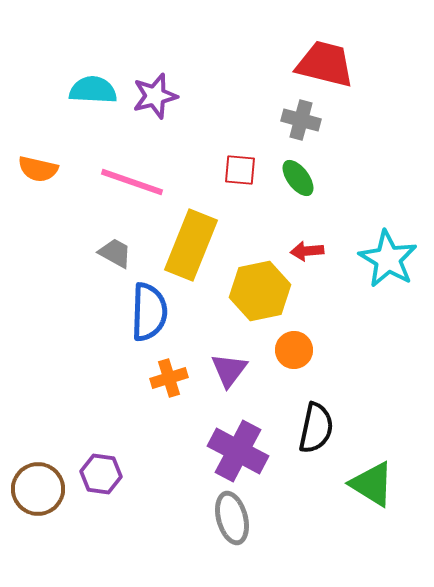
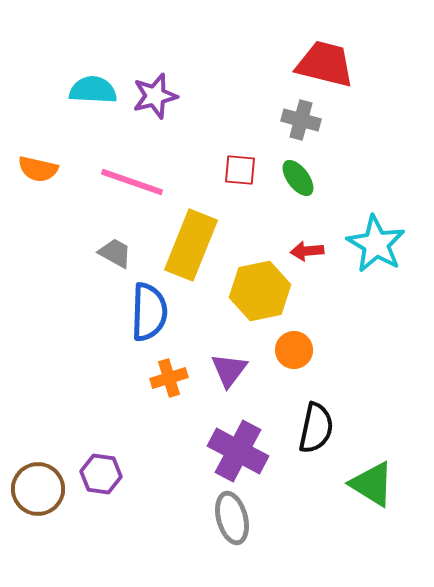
cyan star: moved 12 px left, 15 px up
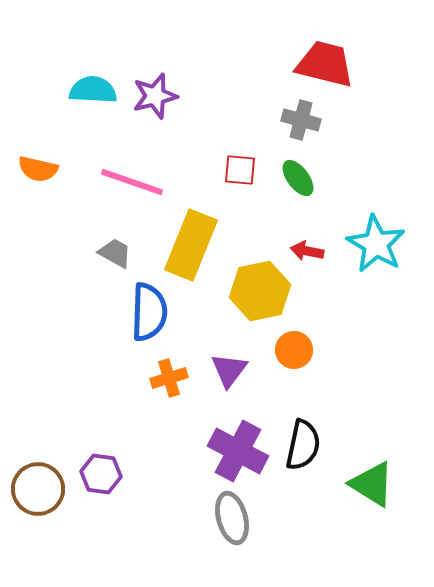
red arrow: rotated 16 degrees clockwise
black semicircle: moved 13 px left, 17 px down
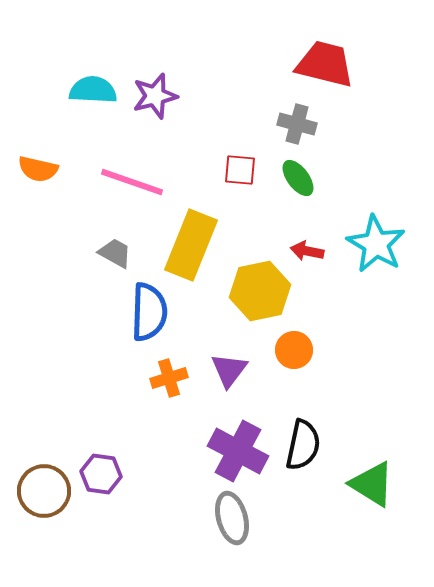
gray cross: moved 4 px left, 4 px down
brown circle: moved 6 px right, 2 px down
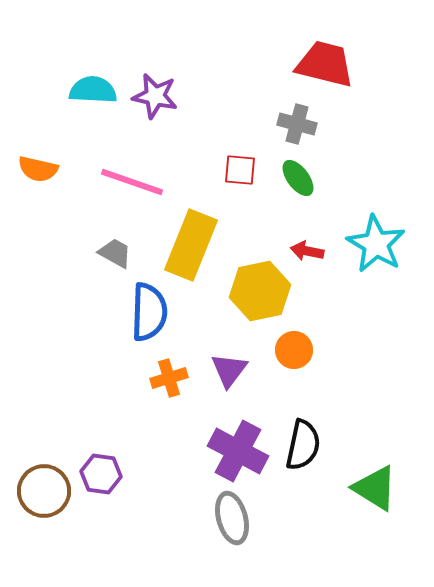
purple star: rotated 27 degrees clockwise
green triangle: moved 3 px right, 4 px down
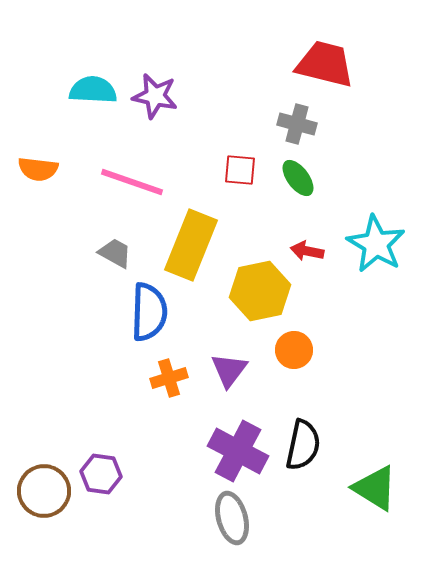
orange semicircle: rotated 6 degrees counterclockwise
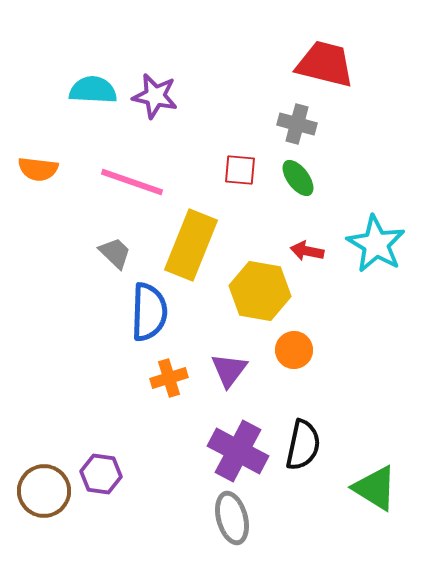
gray trapezoid: rotated 15 degrees clockwise
yellow hexagon: rotated 22 degrees clockwise
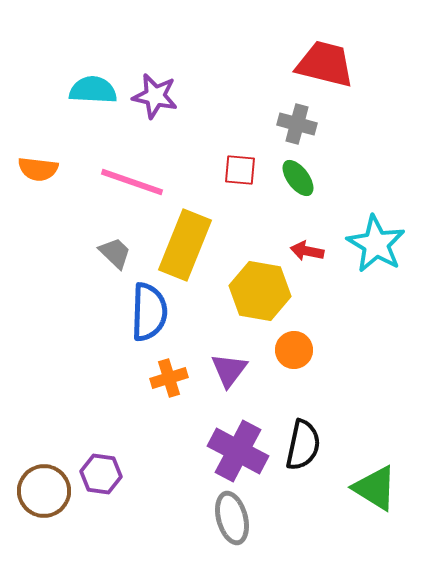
yellow rectangle: moved 6 px left
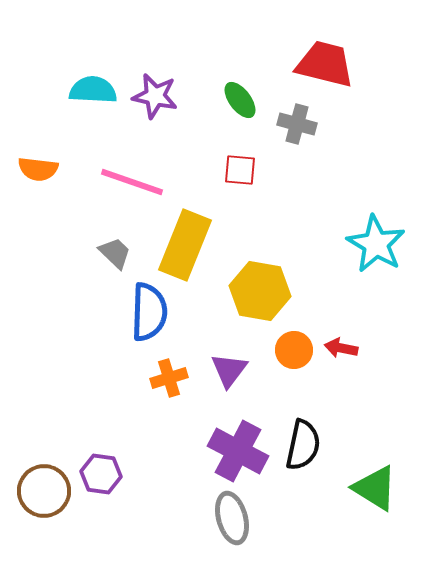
green ellipse: moved 58 px left, 78 px up
red arrow: moved 34 px right, 97 px down
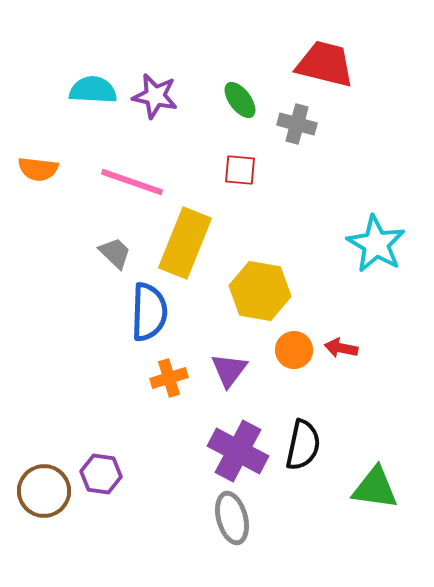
yellow rectangle: moved 2 px up
green triangle: rotated 24 degrees counterclockwise
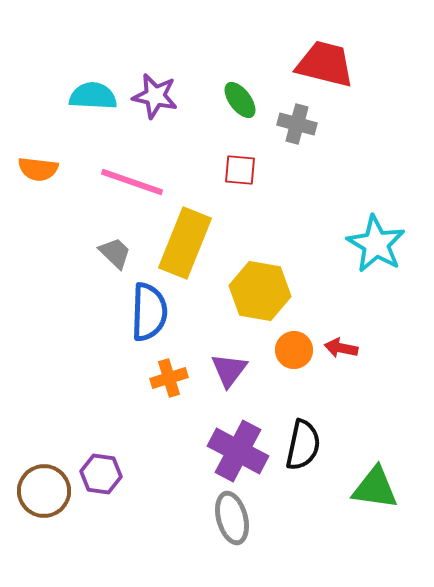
cyan semicircle: moved 6 px down
